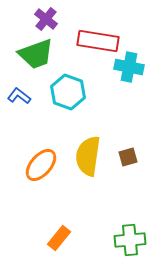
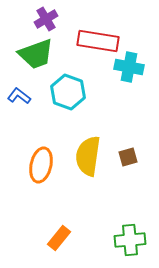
purple cross: rotated 20 degrees clockwise
orange ellipse: rotated 28 degrees counterclockwise
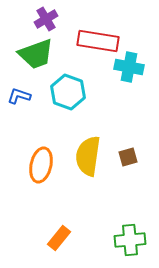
blue L-shape: rotated 20 degrees counterclockwise
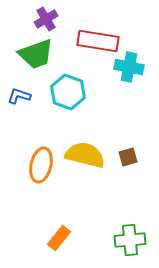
yellow semicircle: moved 3 px left, 1 px up; rotated 96 degrees clockwise
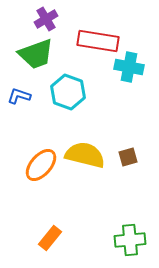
orange ellipse: rotated 28 degrees clockwise
orange rectangle: moved 9 px left
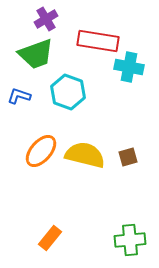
orange ellipse: moved 14 px up
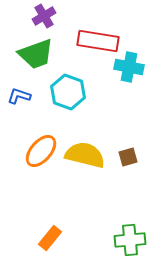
purple cross: moved 2 px left, 3 px up
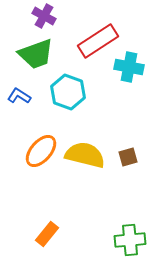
purple cross: rotated 30 degrees counterclockwise
red rectangle: rotated 42 degrees counterclockwise
blue L-shape: rotated 15 degrees clockwise
orange rectangle: moved 3 px left, 4 px up
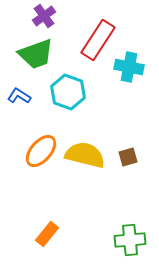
purple cross: rotated 25 degrees clockwise
red rectangle: moved 1 px up; rotated 24 degrees counterclockwise
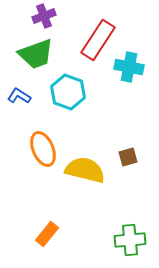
purple cross: rotated 15 degrees clockwise
orange ellipse: moved 2 px right, 2 px up; rotated 64 degrees counterclockwise
yellow semicircle: moved 15 px down
